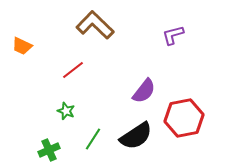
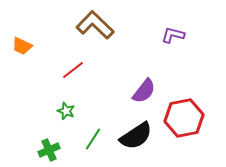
purple L-shape: rotated 30 degrees clockwise
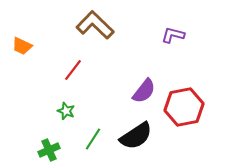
red line: rotated 15 degrees counterclockwise
red hexagon: moved 11 px up
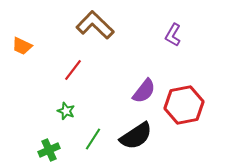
purple L-shape: rotated 75 degrees counterclockwise
red hexagon: moved 2 px up
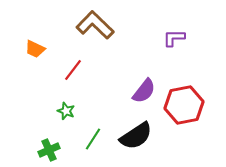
purple L-shape: moved 1 px right, 3 px down; rotated 60 degrees clockwise
orange trapezoid: moved 13 px right, 3 px down
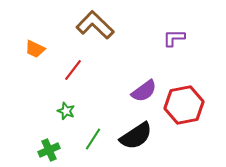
purple semicircle: rotated 16 degrees clockwise
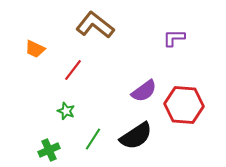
brown L-shape: rotated 6 degrees counterclockwise
red hexagon: rotated 15 degrees clockwise
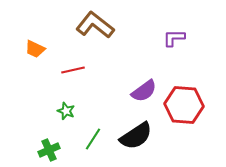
red line: rotated 40 degrees clockwise
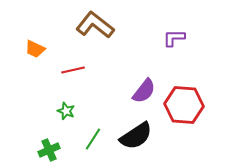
purple semicircle: rotated 16 degrees counterclockwise
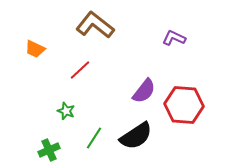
purple L-shape: rotated 25 degrees clockwise
red line: moved 7 px right; rotated 30 degrees counterclockwise
green line: moved 1 px right, 1 px up
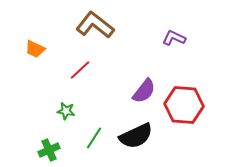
green star: rotated 12 degrees counterclockwise
black semicircle: rotated 8 degrees clockwise
